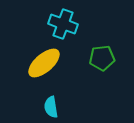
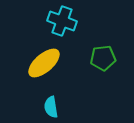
cyan cross: moved 1 px left, 3 px up
green pentagon: moved 1 px right
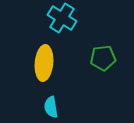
cyan cross: moved 3 px up; rotated 12 degrees clockwise
yellow ellipse: rotated 44 degrees counterclockwise
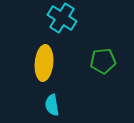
green pentagon: moved 3 px down
cyan semicircle: moved 1 px right, 2 px up
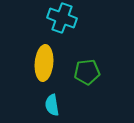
cyan cross: rotated 12 degrees counterclockwise
green pentagon: moved 16 px left, 11 px down
